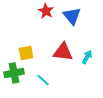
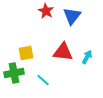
blue triangle: rotated 18 degrees clockwise
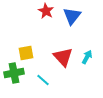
red triangle: moved 5 px down; rotated 40 degrees clockwise
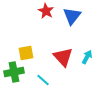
green cross: moved 1 px up
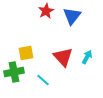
red star: rotated 14 degrees clockwise
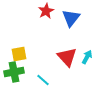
blue triangle: moved 1 px left, 2 px down
yellow square: moved 7 px left, 1 px down
red triangle: moved 4 px right
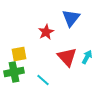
red star: moved 21 px down
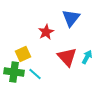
yellow square: moved 4 px right; rotated 14 degrees counterclockwise
green cross: rotated 18 degrees clockwise
cyan line: moved 8 px left, 6 px up
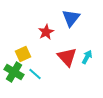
green cross: rotated 24 degrees clockwise
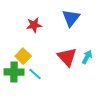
red star: moved 12 px left, 7 px up; rotated 21 degrees clockwise
yellow square: moved 2 px down; rotated 21 degrees counterclockwise
green cross: rotated 30 degrees counterclockwise
